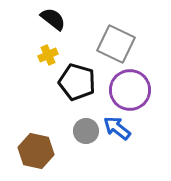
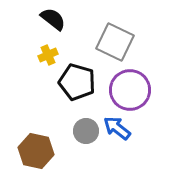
gray square: moved 1 px left, 2 px up
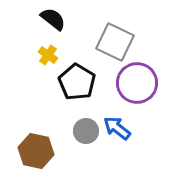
yellow cross: rotated 30 degrees counterclockwise
black pentagon: rotated 15 degrees clockwise
purple circle: moved 7 px right, 7 px up
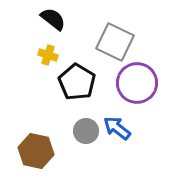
yellow cross: rotated 18 degrees counterclockwise
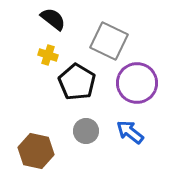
gray square: moved 6 px left, 1 px up
blue arrow: moved 13 px right, 4 px down
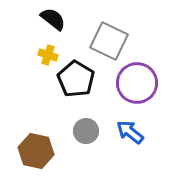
black pentagon: moved 1 px left, 3 px up
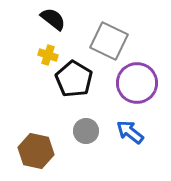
black pentagon: moved 2 px left
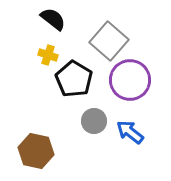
gray square: rotated 15 degrees clockwise
purple circle: moved 7 px left, 3 px up
gray circle: moved 8 px right, 10 px up
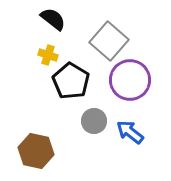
black pentagon: moved 3 px left, 2 px down
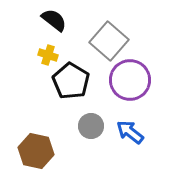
black semicircle: moved 1 px right, 1 px down
gray circle: moved 3 px left, 5 px down
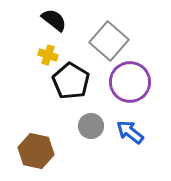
purple circle: moved 2 px down
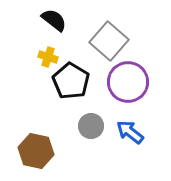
yellow cross: moved 2 px down
purple circle: moved 2 px left
